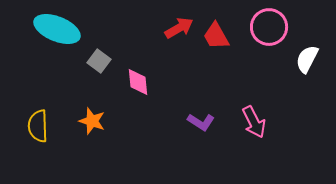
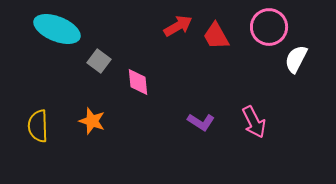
red arrow: moved 1 px left, 2 px up
white semicircle: moved 11 px left
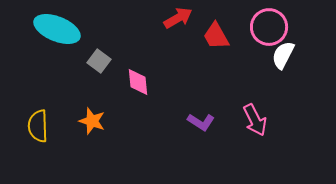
red arrow: moved 8 px up
white semicircle: moved 13 px left, 4 px up
pink arrow: moved 1 px right, 2 px up
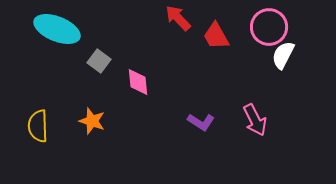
red arrow: rotated 104 degrees counterclockwise
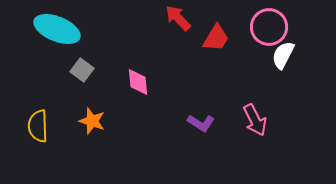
red trapezoid: moved 2 px down; rotated 120 degrees counterclockwise
gray square: moved 17 px left, 9 px down
purple L-shape: moved 1 px down
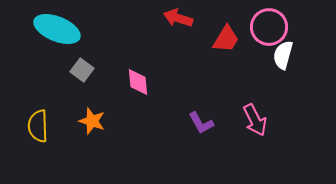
red arrow: rotated 28 degrees counterclockwise
red trapezoid: moved 10 px right, 1 px down
white semicircle: rotated 12 degrees counterclockwise
purple L-shape: rotated 28 degrees clockwise
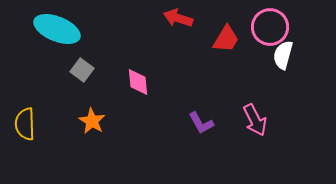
pink circle: moved 1 px right
orange star: rotated 12 degrees clockwise
yellow semicircle: moved 13 px left, 2 px up
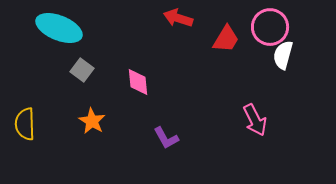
cyan ellipse: moved 2 px right, 1 px up
purple L-shape: moved 35 px left, 15 px down
